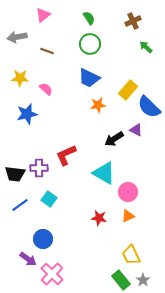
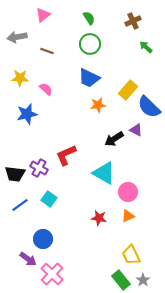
purple cross: rotated 30 degrees clockwise
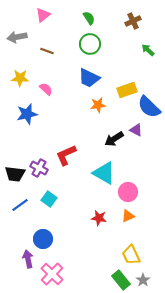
green arrow: moved 2 px right, 3 px down
yellow rectangle: moved 1 px left; rotated 30 degrees clockwise
purple arrow: rotated 138 degrees counterclockwise
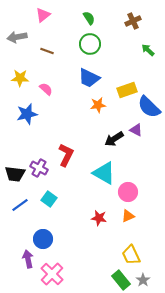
red L-shape: rotated 140 degrees clockwise
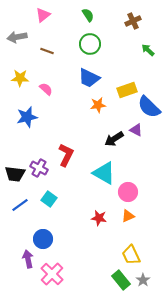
green semicircle: moved 1 px left, 3 px up
blue star: moved 3 px down
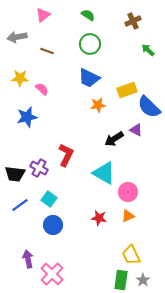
green semicircle: rotated 24 degrees counterclockwise
pink semicircle: moved 4 px left
blue circle: moved 10 px right, 14 px up
green rectangle: rotated 48 degrees clockwise
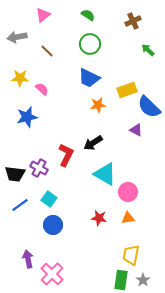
brown line: rotated 24 degrees clockwise
black arrow: moved 21 px left, 4 px down
cyan triangle: moved 1 px right, 1 px down
orange triangle: moved 2 px down; rotated 16 degrees clockwise
yellow trapezoid: rotated 35 degrees clockwise
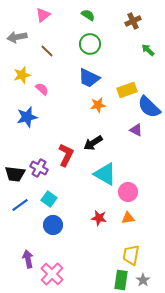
yellow star: moved 2 px right, 3 px up; rotated 18 degrees counterclockwise
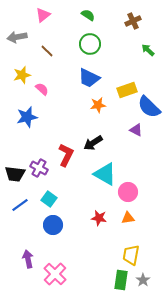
pink cross: moved 3 px right
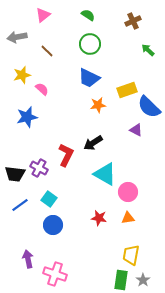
pink cross: rotated 25 degrees counterclockwise
